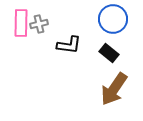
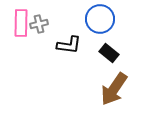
blue circle: moved 13 px left
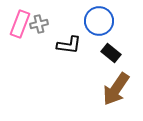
blue circle: moved 1 px left, 2 px down
pink rectangle: moved 1 px left, 1 px down; rotated 20 degrees clockwise
black rectangle: moved 2 px right
brown arrow: moved 2 px right
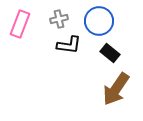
gray cross: moved 20 px right, 5 px up
black rectangle: moved 1 px left
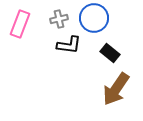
blue circle: moved 5 px left, 3 px up
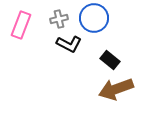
pink rectangle: moved 1 px right, 1 px down
black L-shape: moved 1 px up; rotated 20 degrees clockwise
black rectangle: moved 7 px down
brown arrow: rotated 36 degrees clockwise
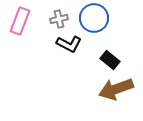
pink rectangle: moved 1 px left, 4 px up
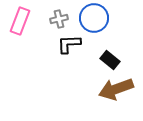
black L-shape: rotated 150 degrees clockwise
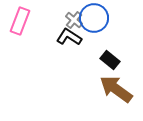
gray cross: moved 15 px right, 1 px down; rotated 36 degrees counterclockwise
black L-shape: moved 7 px up; rotated 35 degrees clockwise
brown arrow: rotated 56 degrees clockwise
